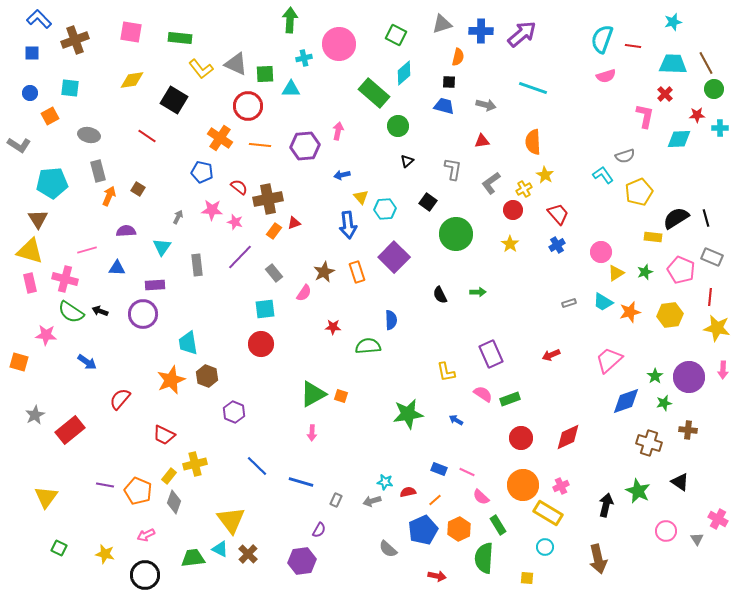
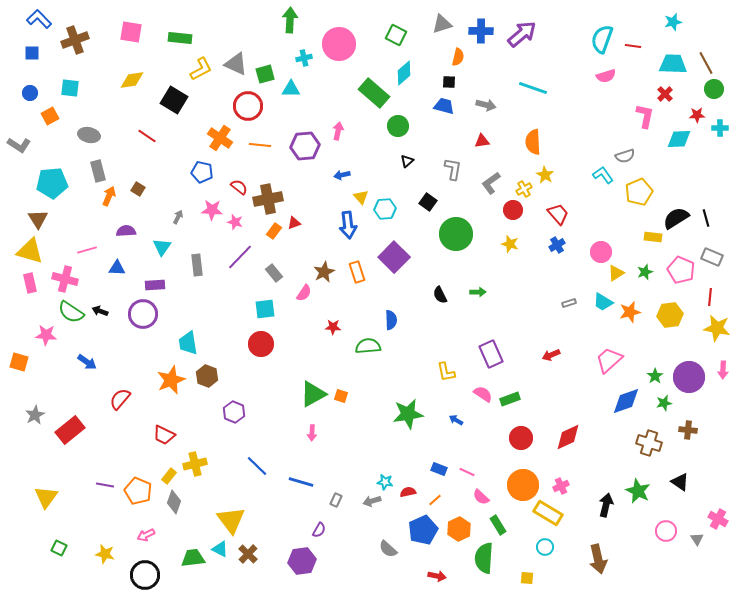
yellow L-shape at (201, 69): rotated 80 degrees counterclockwise
green square at (265, 74): rotated 12 degrees counterclockwise
yellow star at (510, 244): rotated 18 degrees counterclockwise
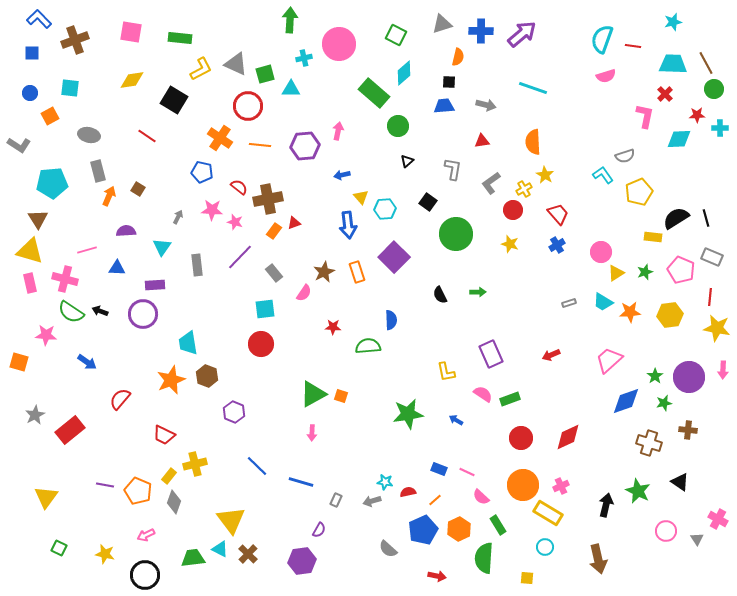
blue trapezoid at (444, 106): rotated 20 degrees counterclockwise
orange star at (630, 312): rotated 10 degrees clockwise
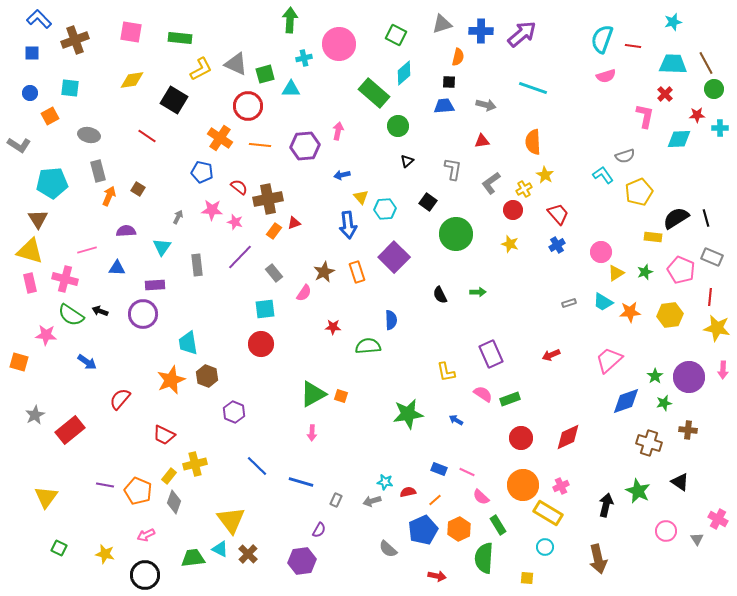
green semicircle at (71, 312): moved 3 px down
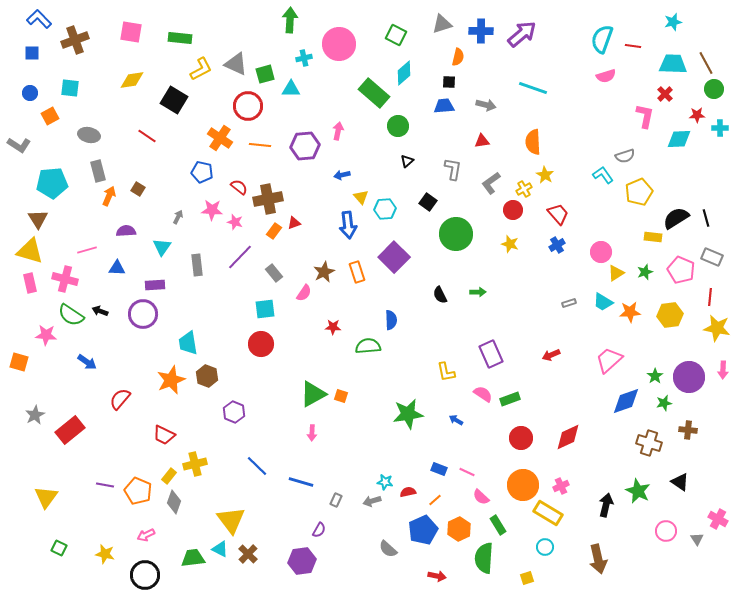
yellow square at (527, 578): rotated 24 degrees counterclockwise
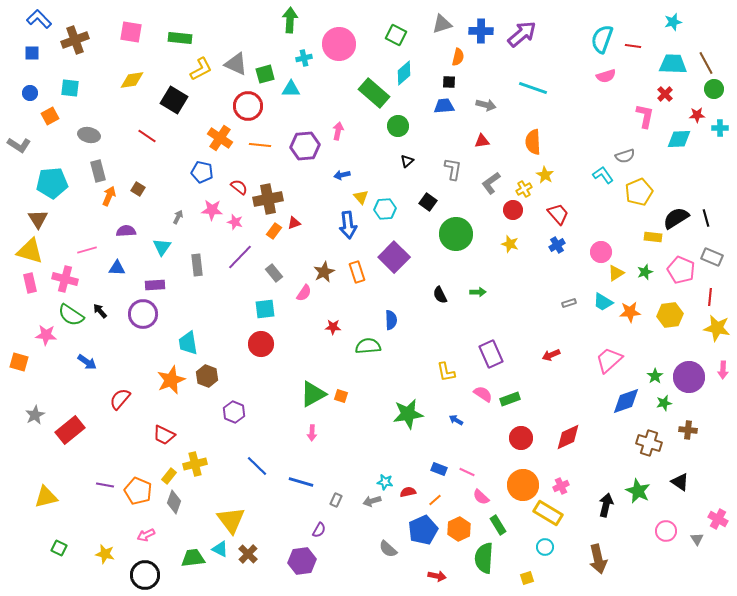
black arrow at (100, 311): rotated 28 degrees clockwise
yellow triangle at (46, 497): rotated 40 degrees clockwise
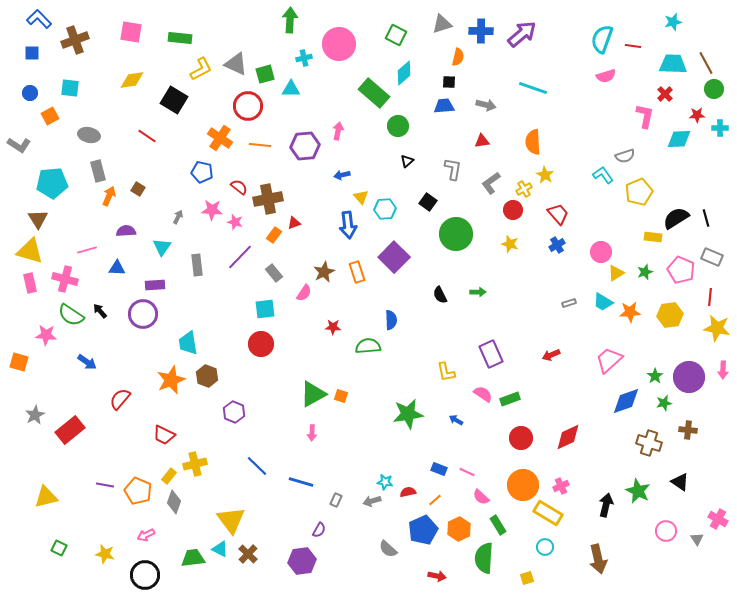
orange rectangle at (274, 231): moved 4 px down
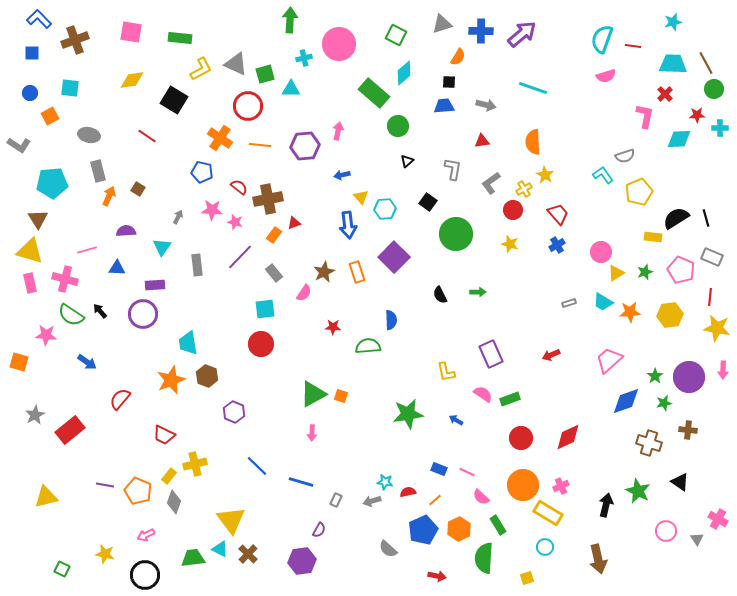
orange semicircle at (458, 57): rotated 18 degrees clockwise
green square at (59, 548): moved 3 px right, 21 px down
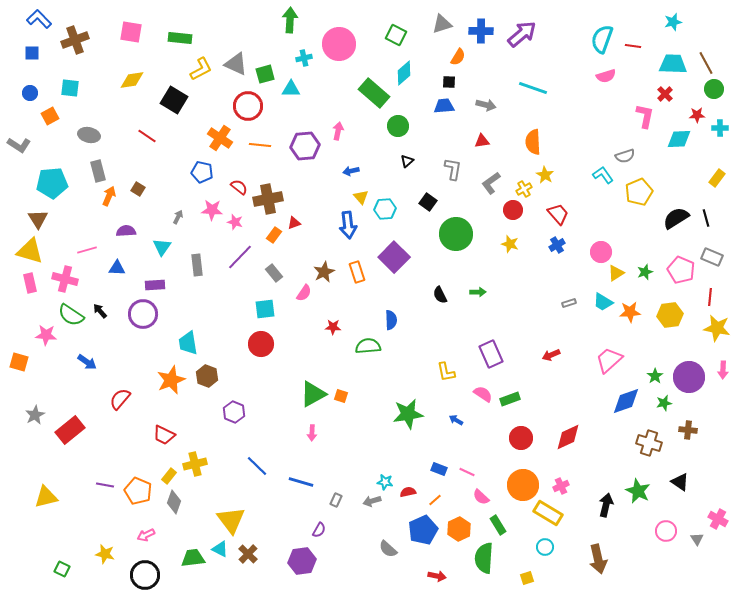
blue arrow at (342, 175): moved 9 px right, 4 px up
yellow rectangle at (653, 237): moved 64 px right, 59 px up; rotated 60 degrees counterclockwise
